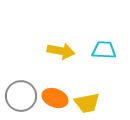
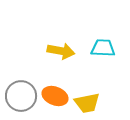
cyan trapezoid: moved 1 px left, 2 px up
orange ellipse: moved 2 px up
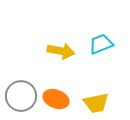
cyan trapezoid: moved 2 px left, 4 px up; rotated 25 degrees counterclockwise
orange ellipse: moved 1 px right, 3 px down
yellow trapezoid: moved 9 px right
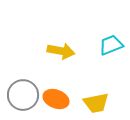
cyan trapezoid: moved 10 px right, 1 px down
gray circle: moved 2 px right, 1 px up
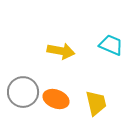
cyan trapezoid: rotated 45 degrees clockwise
gray circle: moved 3 px up
yellow trapezoid: rotated 92 degrees counterclockwise
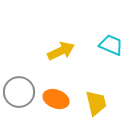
yellow arrow: rotated 36 degrees counterclockwise
gray circle: moved 4 px left
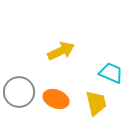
cyan trapezoid: moved 28 px down
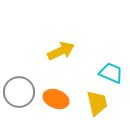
yellow trapezoid: moved 1 px right
